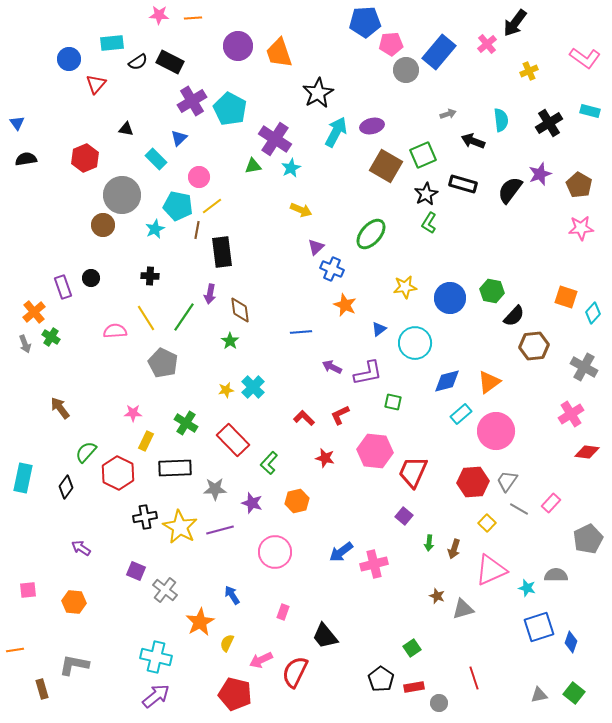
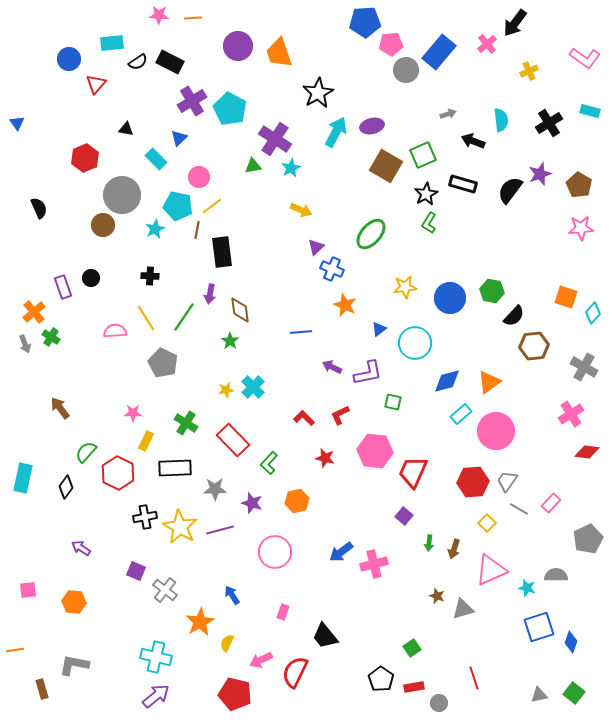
black semicircle at (26, 159): moved 13 px right, 49 px down; rotated 75 degrees clockwise
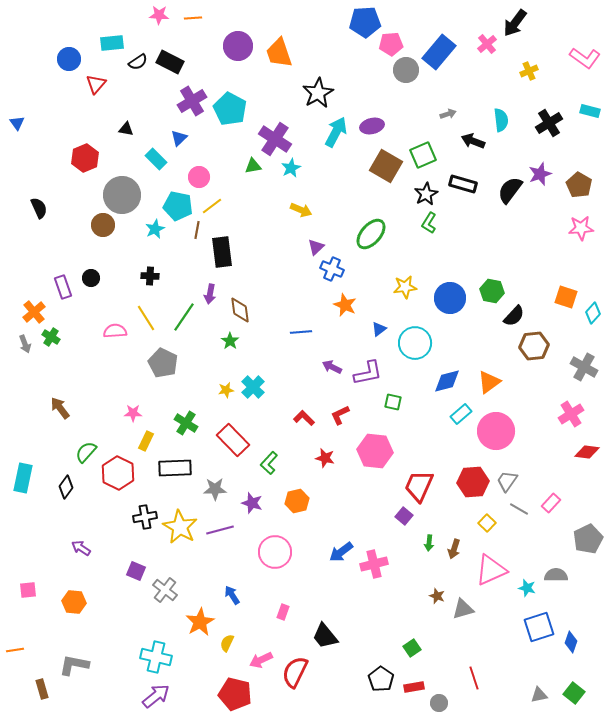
red trapezoid at (413, 472): moved 6 px right, 14 px down
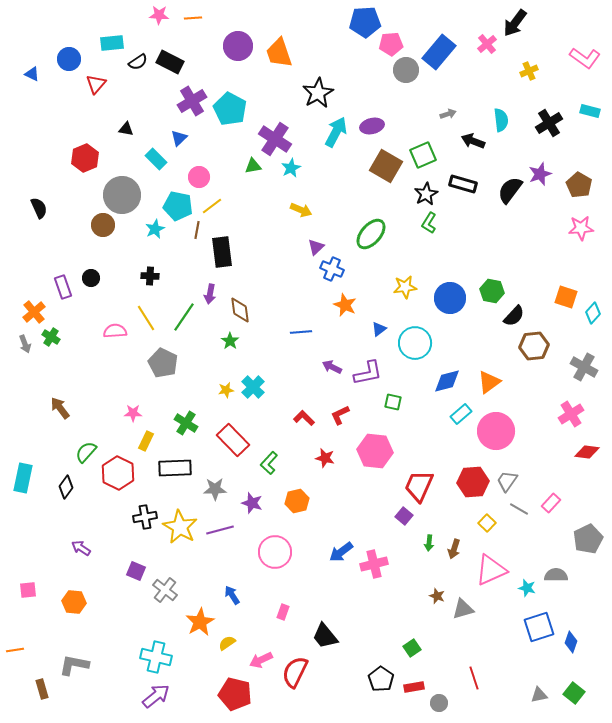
blue triangle at (17, 123): moved 15 px right, 49 px up; rotated 28 degrees counterclockwise
yellow semicircle at (227, 643): rotated 30 degrees clockwise
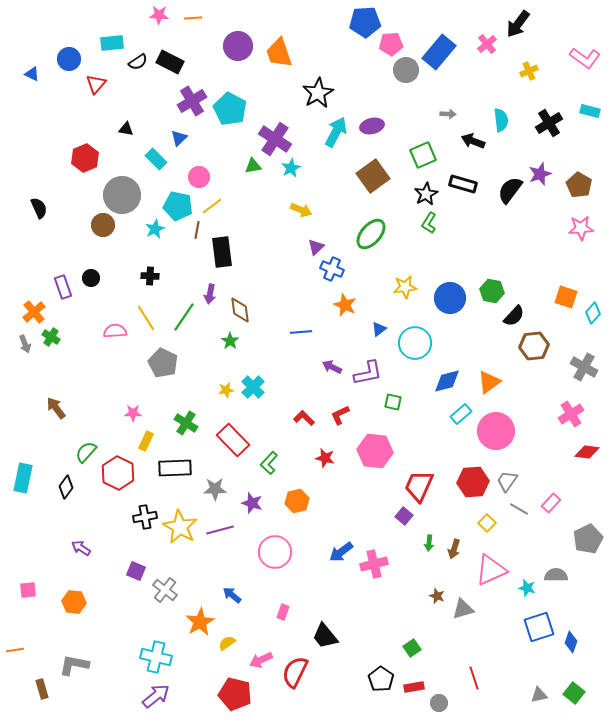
black arrow at (515, 23): moved 3 px right, 1 px down
gray arrow at (448, 114): rotated 21 degrees clockwise
brown square at (386, 166): moved 13 px left, 10 px down; rotated 24 degrees clockwise
brown arrow at (60, 408): moved 4 px left
blue arrow at (232, 595): rotated 18 degrees counterclockwise
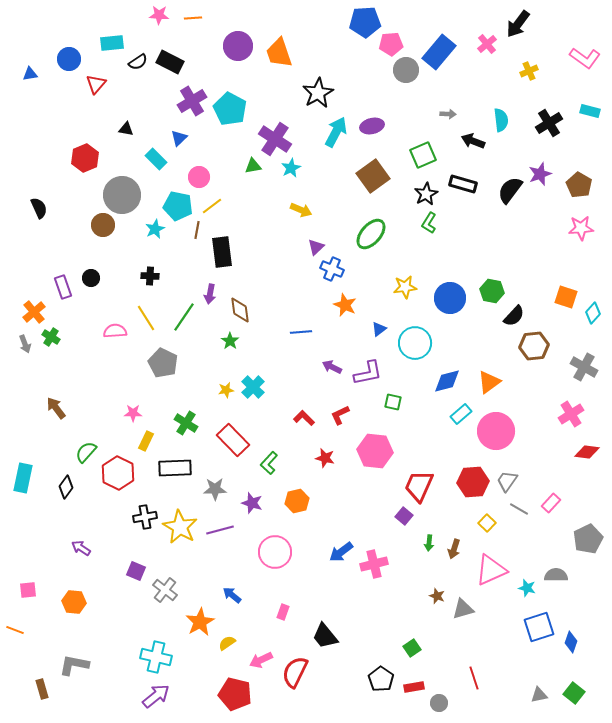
blue triangle at (32, 74): moved 2 px left; rotated 35 degrees counterclockwise
orange line at (15, 650): moved 20 px up; rotated 30 degrees clockwise
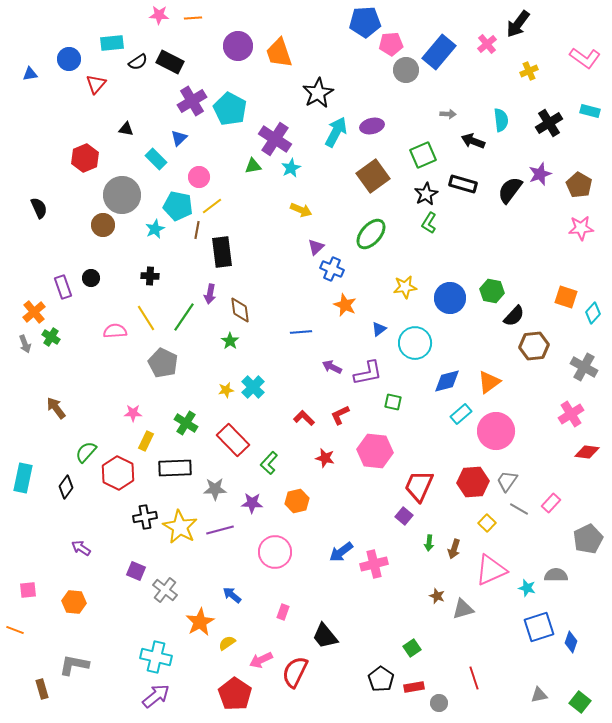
purple star at (252, 503): rotated 15 degrees counterclockwise
green square at (574, 693): moved 6 px right, 9 px down
red pentagon at (235, 694): rotated 20 degrees clockwise
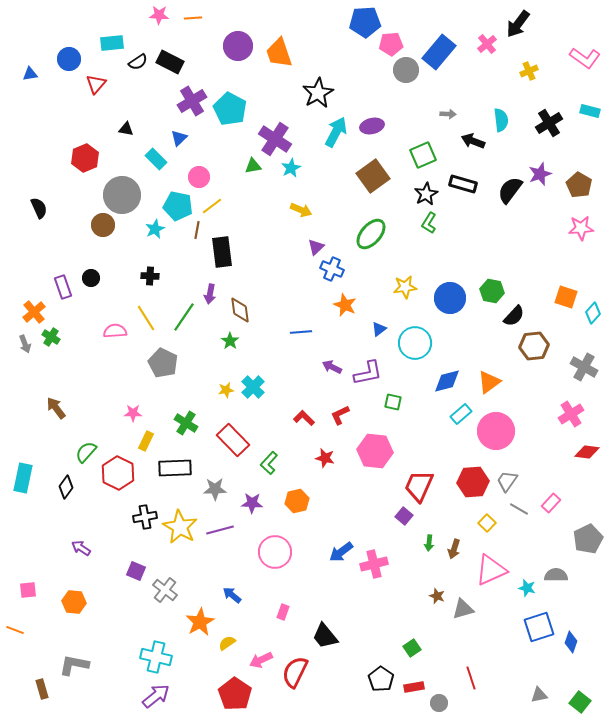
red line at (474, 678): moved 3 px left
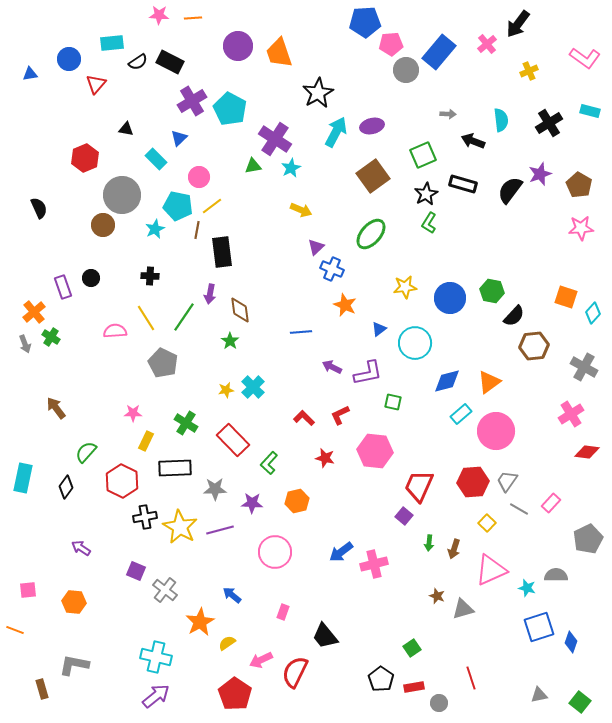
red hexagon at (118, 473): moved 4 px right, 8 px down
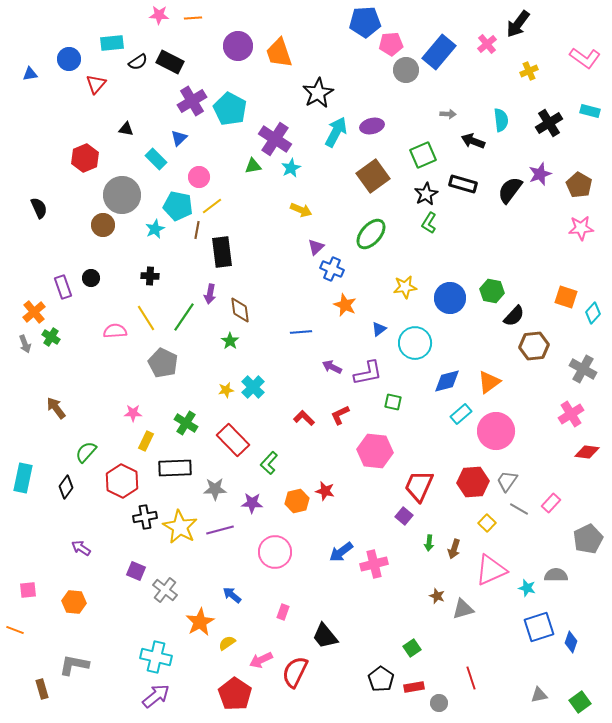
gray cross at (584, 367): moved 1 px left, 2 px down
red star at (325, 458): moved 33 px down
green square at (580, 702): rotated 15 degrees clockwise
